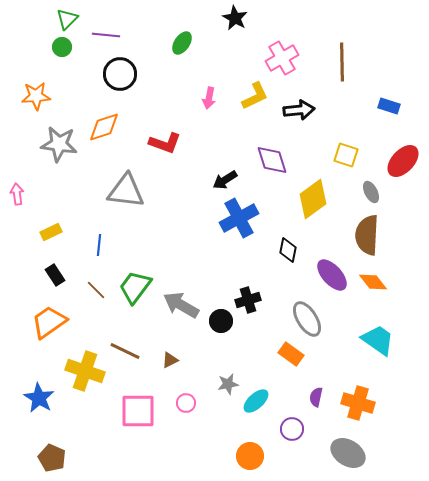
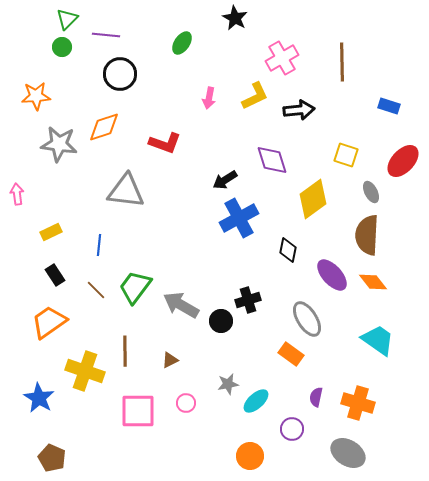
brown line at (125, 351): rotated 64 degrees clockwise
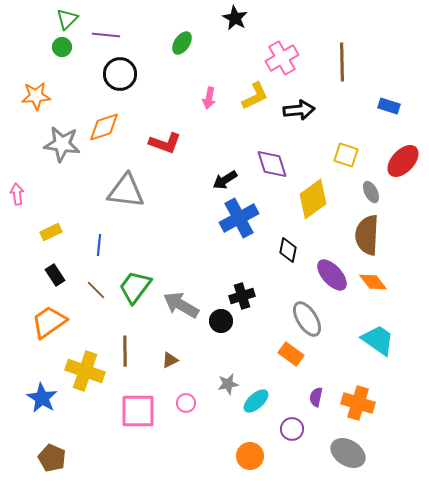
gray star at (59, 144): moved 3 px right
purple diamond at (272, 160): moved 4 px down
black cross at (248, 300): moved 6 px left, 4 px up
blue star at (39, 398): moved 3 px right
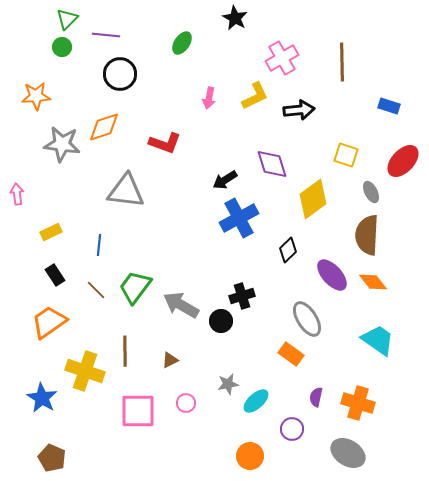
black diamond at (288, 250): rotated 35 degrees clockwise
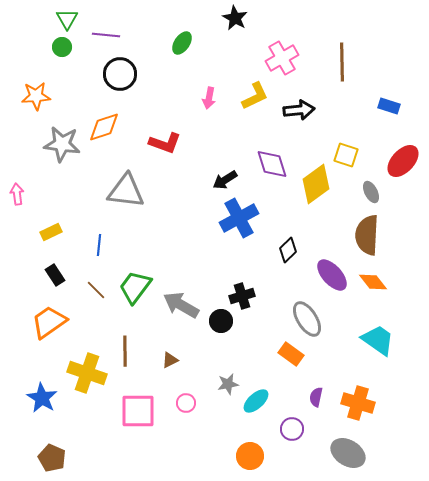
green triangle at (67, 19): rotated 15 degrees counterclockwise
yellow diamond at (313, 199): moved 3 px right, 15 px up
yellow cross at (85, 371): moved 2 px right, 2 px down
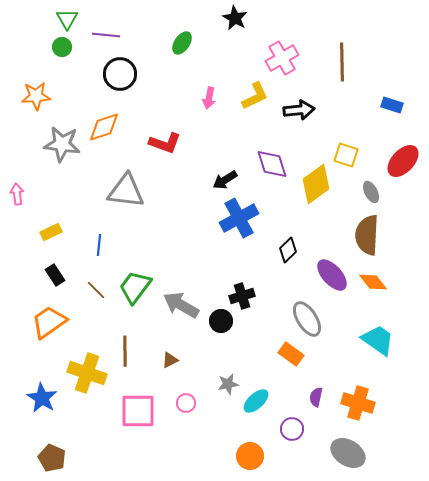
blue rectangle at (389, 106): moved 3 px right, 1 px up
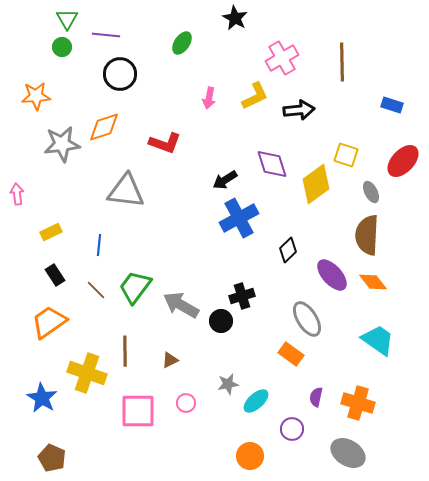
gray star at (62, 144): rotated 15 degrees counterclockwise
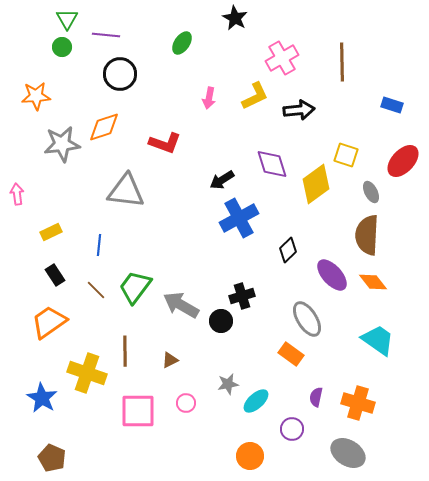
black arrow at (225, 180): moved 3 px left
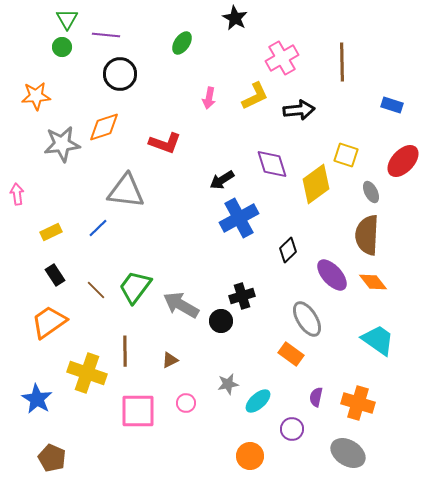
blue line at (99, 245): moved 1 px left, 17 px up; rotated 40 degrees clockwise
blue star at (42, 398): moved 5 px left, 1 px down
cyan ellipse at (256, 401): moved 2 px right
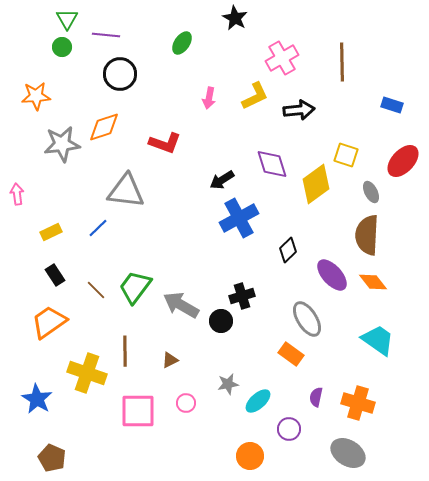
purple circle at (292, 429): moved 3 px left
